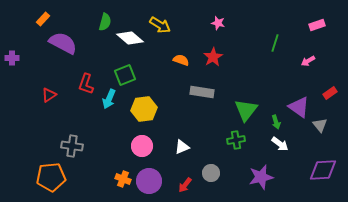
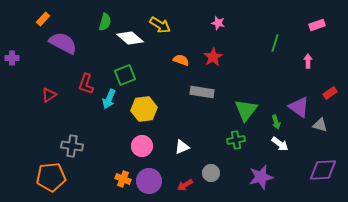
pink arrow: rotated 120 degrees clockwise
gray triangle: rotated 35 degrees counterclockwise
red arrow: rotated 21 degrees clockwise
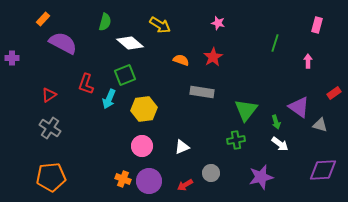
pink rectangle: rotated 56 degrees counterclockwise
white diamond: moved 5 px down
red rectangle: moved 4 px right
gray cross: moved 22 px left, 18 px up; rotated 25 degrees clockwise
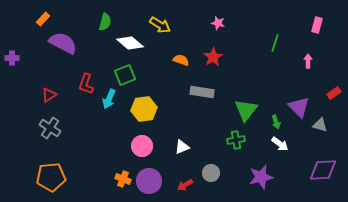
purple triangle: rotated 10 degrees clockwise
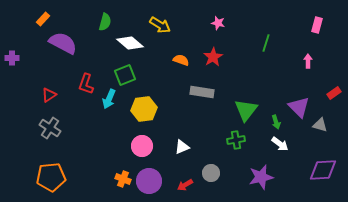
green line: moved 9 px left
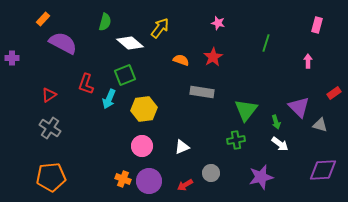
yellow arrow: moved 3 px down; rotated 85 degrees counterclockwise
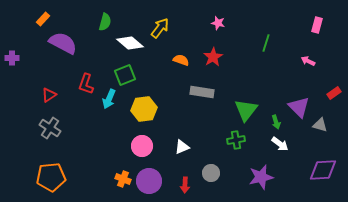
pink arrow: rotated 64 degrees counterclockwise
red arrow: rotated 56 degrees counterclockwise
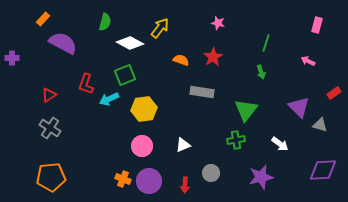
white diamond: rotated 12 degrees counterclockwise
cyan arrow: rotated 42 degrees clockwise
green arrow: moved 15 px left, 50 px up
white triangle: moved 1 px right, 2 px up
